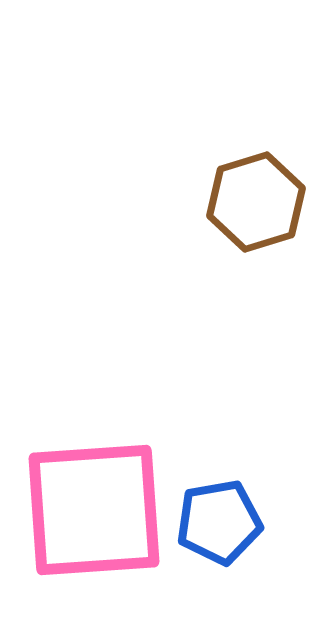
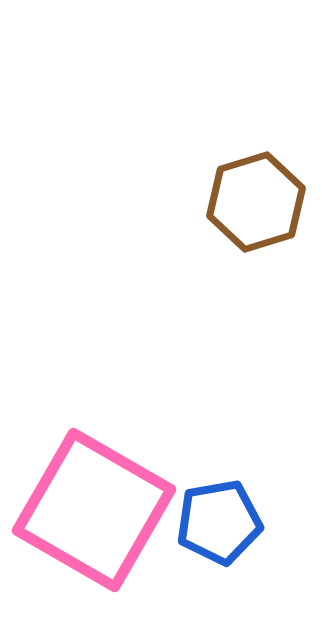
pink square: rotated 34 degrees clockwise
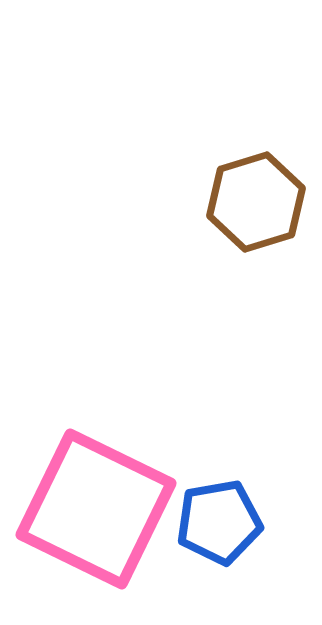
pink square: moved 2 px right, 1 px up; rotated 4 degrees counterclockwise
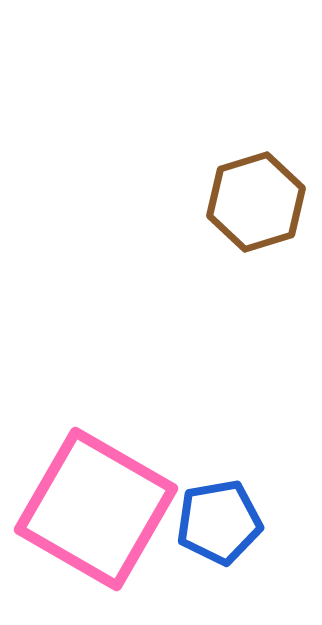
pink square: rotated 4 degrees clockwise
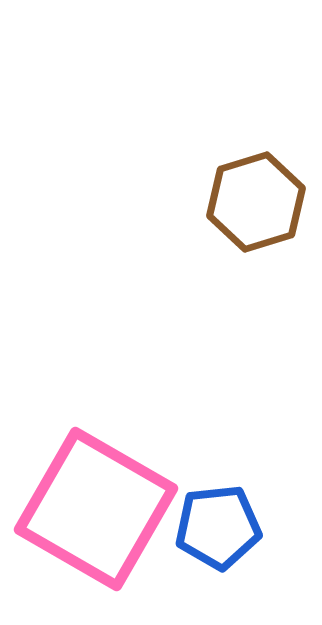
blue pentagon: moved 1 px left, 5 px down; rotated 4 degrees clockwise
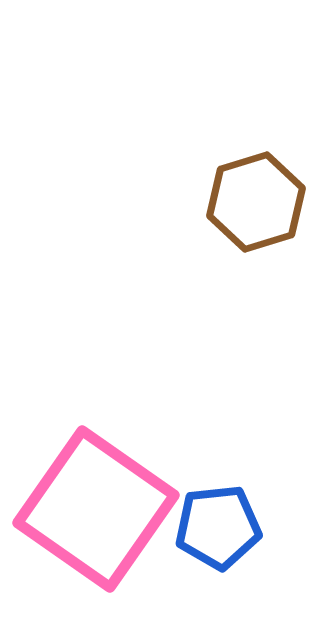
pink square: rotated 5 degrees clockwise
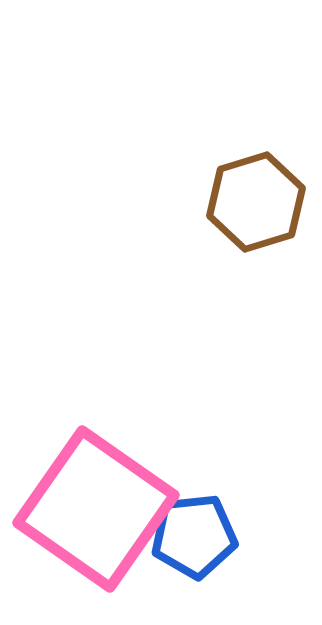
blue pentagon: moved 24 px left, 9 px down
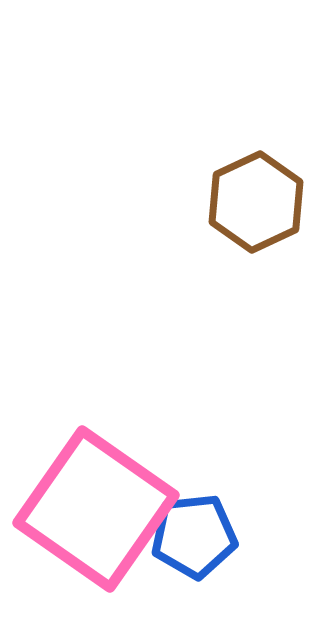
brown hexagon: rotated 8 degrees counterclockwise
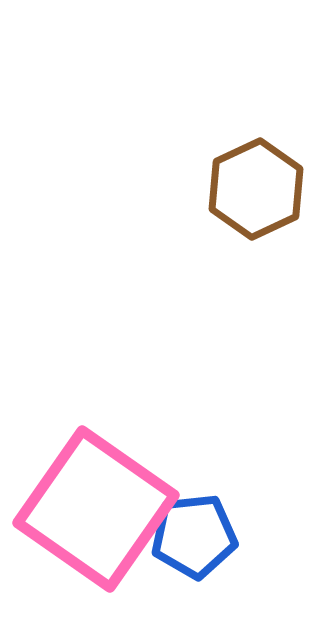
brown hexagon: moved 13 px up
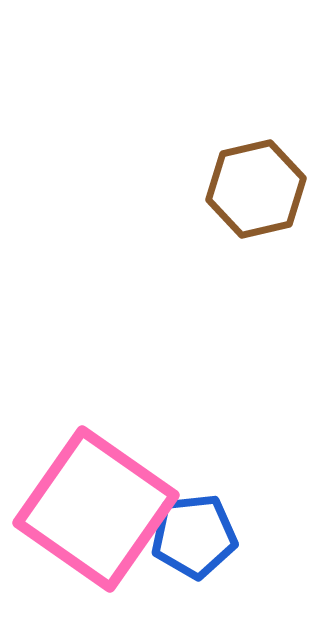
brown hexagon: rotated 12 degrees clockwise
